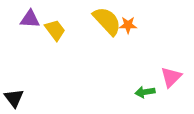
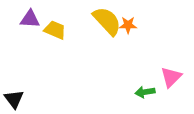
yellow trapezoid: rotated 30 degrees counterclockwise
black triangle: moved 1 px down
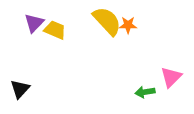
purple triangle: moved 4 px right, 4 px down; rotated 50 degrees counterclockwise
black triangle: moved 6 px right, 10 px up; rotated 20 degrees clockwise
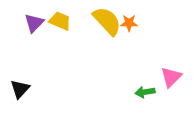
orange star: moved 1 px right, 2 px up
yellow trapezoid: moved 5 px right, 9 px up
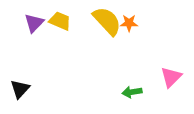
green arrow: moved 13 px left
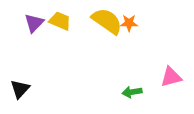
yellow semicircle: rotated 12 degrees counterclockwise
pink triangle: rotated 30 degrees clockwise
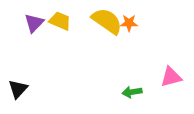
black triangle: moved 2 px left
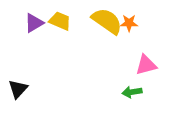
purple triangle: rotated 15 degrees clockwise
pink triangle: moved 25 px left, 12 px up
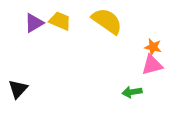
orange star: moved 24 px right, 24 px down; rotated 12 degrees clockwise
pink triangle: moved 6 px right
